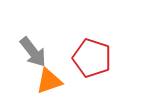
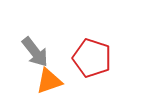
gray arrow: moved 2 px right
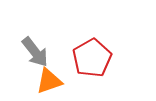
red pentagon: rotated 24 degrees clockwise
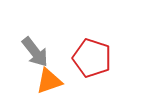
red pentagon: rotated 24 degrees counterclockwise
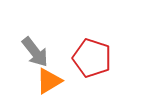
orange triangle: rotated 12 degrees counterclockwise
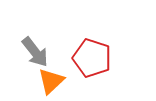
orange triangle: moved 2 px right; rotated 12 degrees counterclockwise
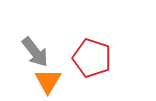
orange triangle: moved 3 px left; rotated 16 degrees counterclockwise
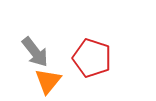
orange triangle: rotated 8 degrees clockwise
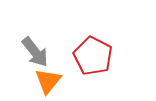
red pentagon: moved 1 px right, 2 px up; rotated 9 degrees clockwise
